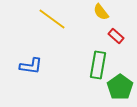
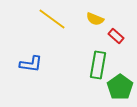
yellow semicircle: moved 6 px left, 7 px down; rotated 30 degrees counterclockwise
blue L-shape: moved 2 px up
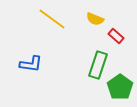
green rectangle: rotated 8 degrees clockwise
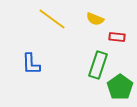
red rectangle: moved 1 px right, 1 px down; rotated 35 degrees counterclockwise
blue L-shape: rotated 80 degrees clockwise
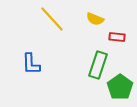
yellow line: rotated 12 degrees clockwise
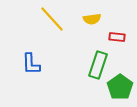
yellow semicircle: moved 3 px left; rotated 30 degrees counterclockwise
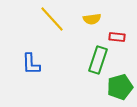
green rectangle: moved 5 px up
green pentagon: rotated 20 degrees clockwise
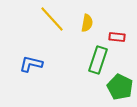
yellow semicircle: moved 5 px left, 4 px down; rotated 72 degrees counterclockwise
blue L-shape: rotated 105 degrees clockwise
green pentagon: rotated 30 degrees counterclockwise
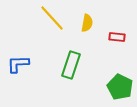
yellow line: moved 1 px up
green rectangle: moved 27 px left, 5 px down
blue L-shape: moved 13 px left; rotated 15 degrees counterclockwise
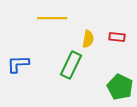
yellow line: rotated 48 degrees counterclockwise
yellow semicircle: moved 1 px right, 16 px down
green rectangle: rotated 8 degrees clockwise
